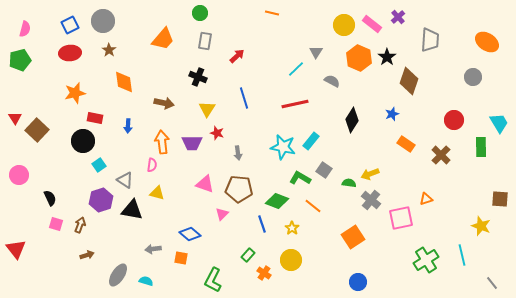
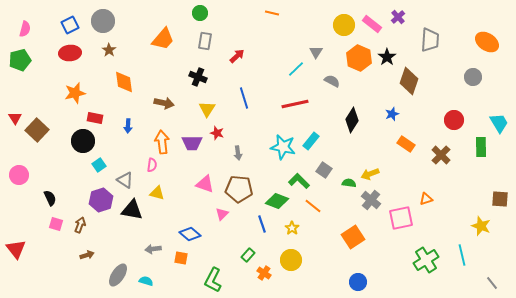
green L-shape at (300, 178): moved 1 px left, 3 px down; rotated 15 degrees clockwise
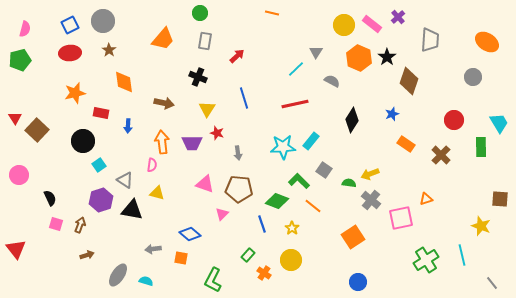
red rectangle at (95, 118): moved 6 px right, 5 px up
cyan star at (283, 147): rotated 15 degrees counterclockwise
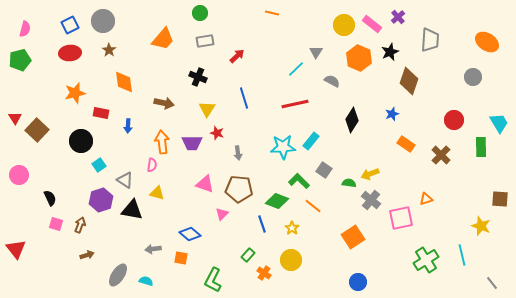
gray rectangle at (205, 41): rotated 72 degrees clockwise
black star at (387, 57): moved 3 px right, 5 px up; rotated 12 degrees clockwise
black circle at (83, 141): moved 2 px left
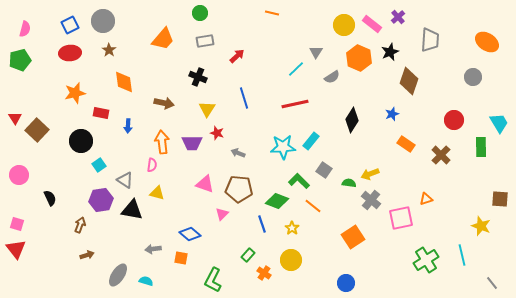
gray semicircle at (332, 81): moved 4 px up; rotated 119 degrees clockwise
gray arrow at (238, 153): rotated 120 degrees clockwise
purple hexagon at (101, 200): rotated 10 degrees clockwise
pink square at (56, 224): moved 39 px left
blue circle at (358, 282): moved 12 px left, 1 px down
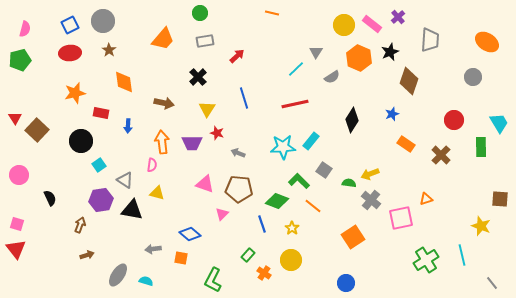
black cross at (198, 77): rotated 24 degrees clockwise
